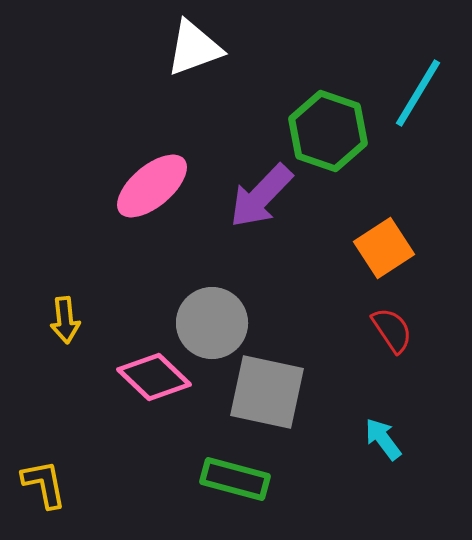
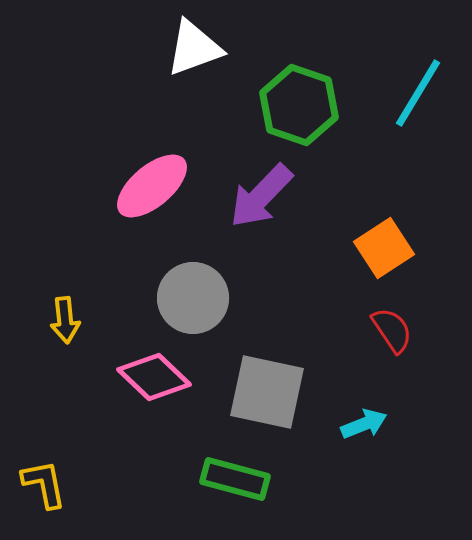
green hexagon: moved 29 px left, 26 px up
gray circle: moved 19 px left, 25 px up
cyan arrow: moved 19 px left, 15 px up; rotated 105 degrees clockwise
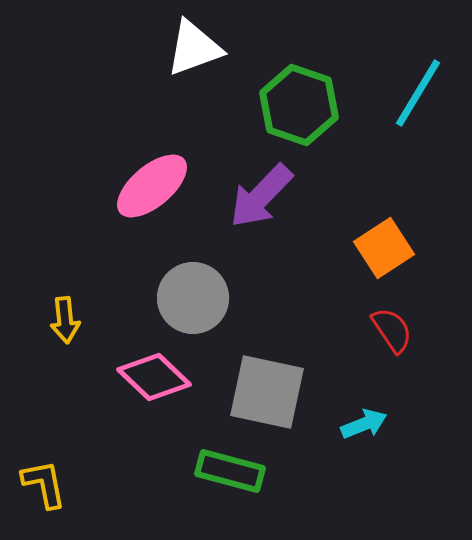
green rectangle: moved 5 px left, 8 px up
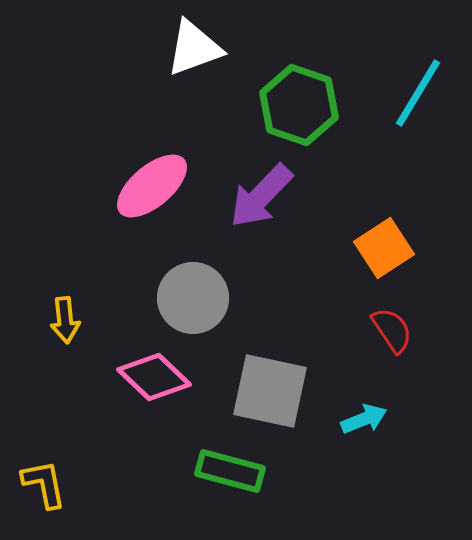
gray square: moved 3 px right, 1 px up
cyan arrow: moved 5 px up
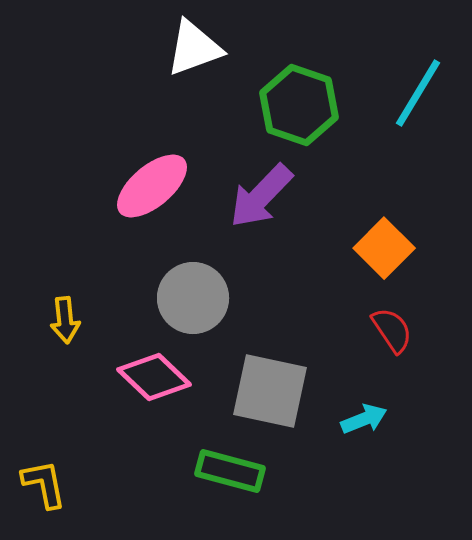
orange square: rotated 12 degrees counterclockwise
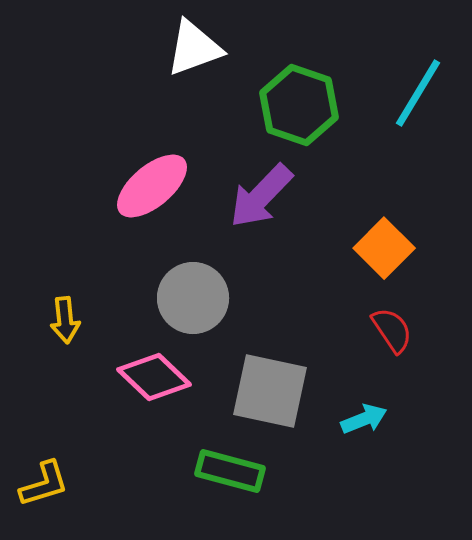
yellow L-shape: rotated 84 degrees clockwise
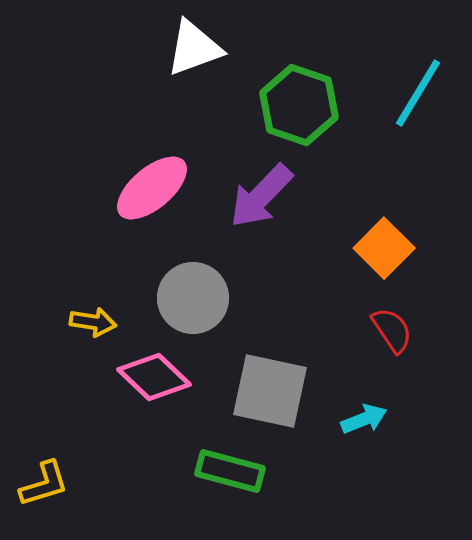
pink ellipse: moved 2 px down
yellow arrow: moved 28 px right, 2 px down; rotated 75 degrees counterclockwise
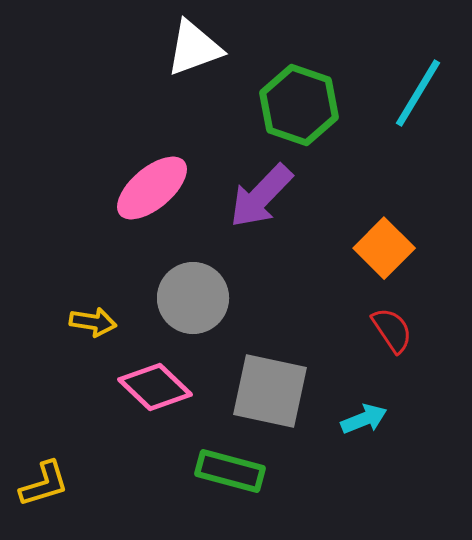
pink diamond: moved 1 px right, 10 px down
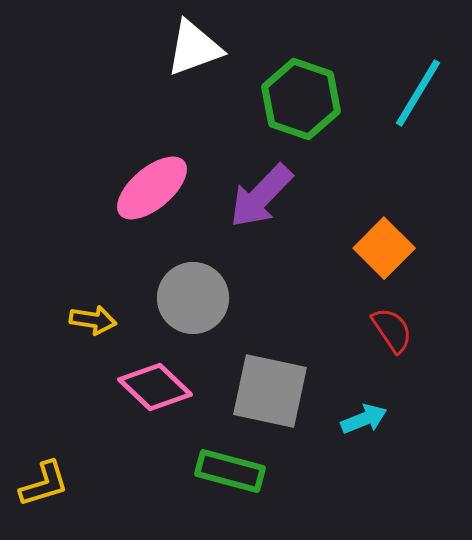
green hexagon: moved 2 px right, 6 px up
yellow arrow: moved 2 px up
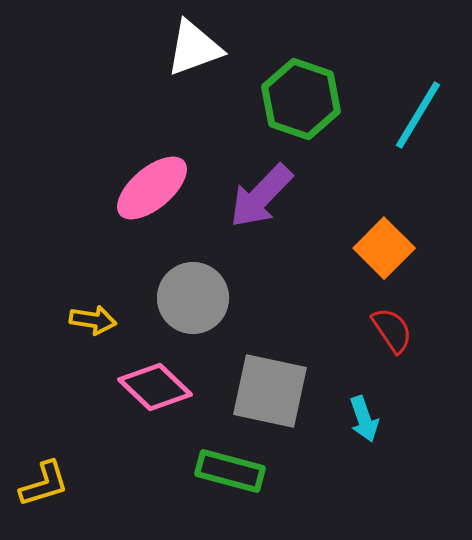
cyan line: moved 22 px down
cyan arrow: rotated 93 degrees clockwise
